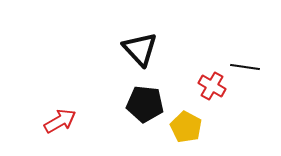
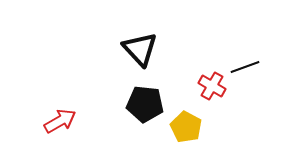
black line: rotated 28 degrees counterclockwise
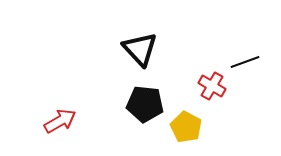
black line: moved 5 px up
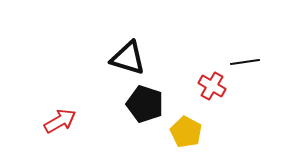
black triangle: moved 12 px left, 9 px down; rotated 30 degrees counterclockwise
black line: rotated 12 degrees clockwise
black pentagon: rotated 12 degrees clockwise
yellow pentagon: moved 5 px down
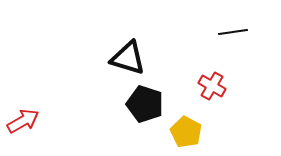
black line: moved 12 px left, 30 px up
red arrow: moved 37 px left
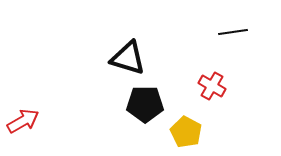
black pentagon: rotated 18 degrees counterclockwise
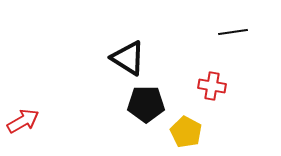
black triangle: rotated 15 degrees clockwise
red cross: rotated 20 degrees counterclockwise
black pentagon: moved 1 px right
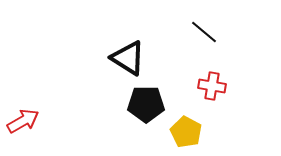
black line: moved 29 px left; rotated 48 degrees clockwise
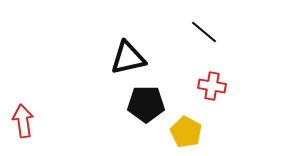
black triangle: rotated 45 degrees counterclockwise
red arrow: rotated 68 degrees counterclockwise
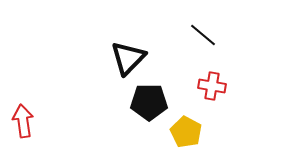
black line: moved 1 px left, 3 px down
black triangle: rotated 33 degrees counterclockwise
black pentagon: moved 3 px right, 2 px up
